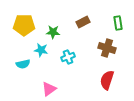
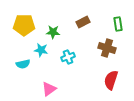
green rectangle: moved 1 px down
red semicircle: moved 4 px right
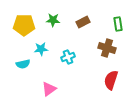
green star: moved 12 px up
cyan star: moved 1 px up; rotated 16 degrees counterclockwise
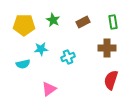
green star: rotated 24 degrees clockwise
green rectangle: moved 5 px left, 2 px up
brown cross: rotated 18 degrees counterclockwise
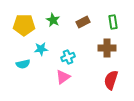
pink triangle: moved 14 px right, 12 px up
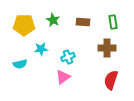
brown rectangle: rotated 32 degrees clockwise
cyan semicircle: moved 3 px left
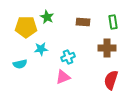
green star: moved 6 px left, 3 px up
yellow pentagon: moved 2 px right, 2 px down
pink triangle: rotated 14 degrees clockwise
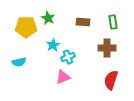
green star: moved 1 px right, 1 px down
cyan star: moved 12 px right, 4 px up; rotated 24 degrees counterclockwise
cyan semicircle: moved 1 px left, 2 px up
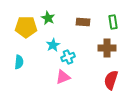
cyan semicircle: rotated 72 degrees counterclockwise
